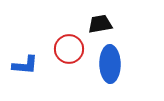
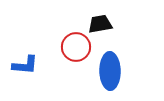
red circle: moved 7 px right, 2 px up
blue ellipse: moved 7 px down
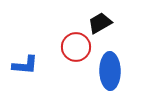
black trapezoid: moved 1 px up; rotated 20 degrees counterclockwise
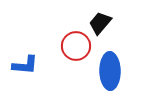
black trapezoid: rotated 20 degrees counterclockwise
red circle: moved 1 px up
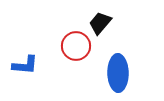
blue ellipse: moved 8 px right, 2 px down
